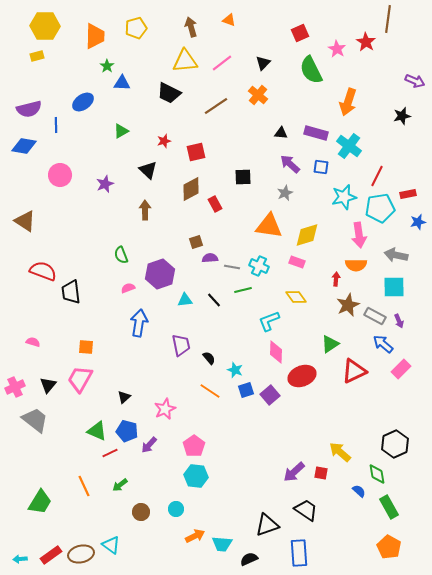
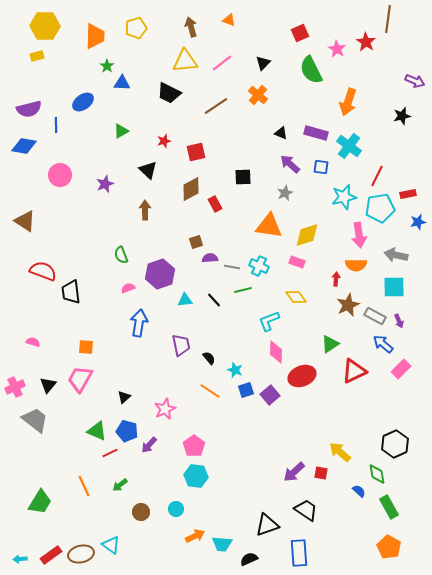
black triangle at (281, 133): rotated 16 degrees clockwise
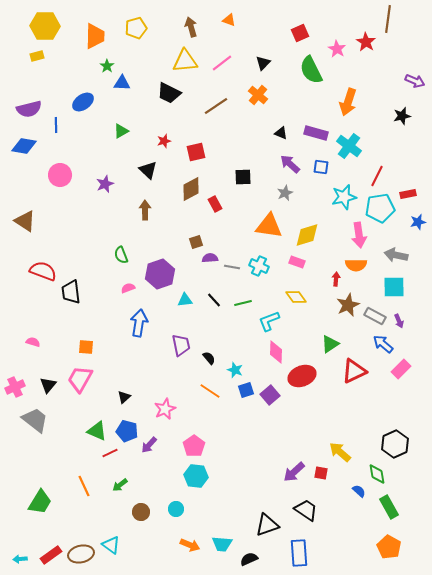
green line at (243, 290): moved 13 px down
orange arrow at (195, 536): moved 5 px left, 9 px down; rotated 48 degrees clockwise
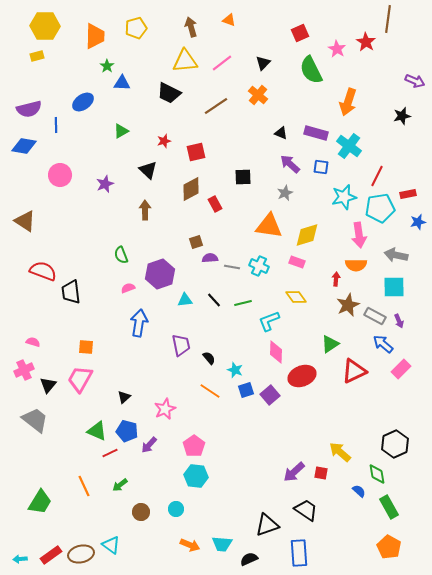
pink cross at (15, 387): moved 9 px right, 17 px up
